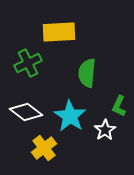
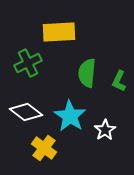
green L-shape: moved 25 px up
yellow cross: rotated 15 degrees counterclockwise
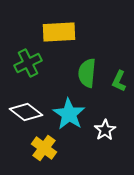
cyan star: moved 1 px left, 2 px up
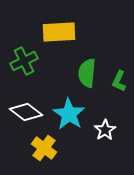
green cross: moved 4 px left, 2 px up
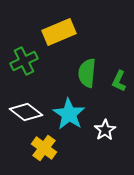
yellow rectangle: rotated 20 degrees counterclockwise
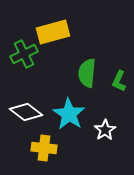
yellow rectangle: moved 6 px left; rotated 8 degrees clockwise
green cross: moved 7 px up
yellow cross: rotated 30 degrees counterclockwise
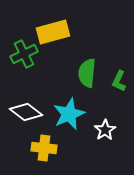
cyan star: rotated 16 degrees clockwise
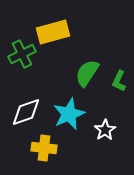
green cross: moved 2 px left
green semicircle: rotated 28 degrees clockwise
white diamond: rotated 56 degrees counterclockwise
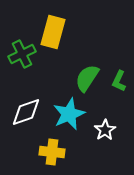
yellow rectangle: rotated 60 degrees counterclockwise
green semicircle: moved 5 px down
yellow cross: moved 8 px right, 4 px down
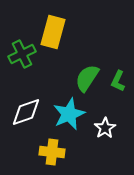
green L-shape: moved 1 px left
white star: moved 2 px up
